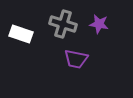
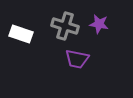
gray cross: moved 2 px right, 2 px down
purple trapezoid: moved 1 px right
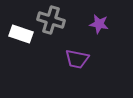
gray cross: moved 14 px left, 6 px up
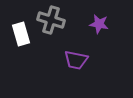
white rectangle: rotated 55 degrees clockwise
purple trapezoid: moved 1 px left, 1 px down
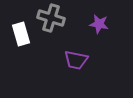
gray cross: moved 2 px up
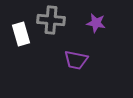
gray cross: moved 2 px down; rotated 12 degrees counterclockwise
purple star: moved 3 px left, 1 px up
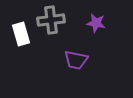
gray cross: rotated 12 degrees counterclockwise
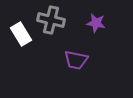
gray cross: rotated 20 degrees clockwise
white rectangle: rotated 15 degrees counterclockwise
